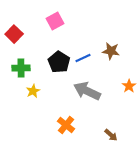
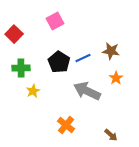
orange star: moved 13 px left, 8 px up
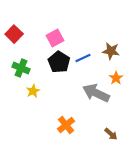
pink square: moved 17 px down
green cross: rotated 24 degrees clockwise
gray arrow: moved 9 px right, 2 px down
orange cross: rotated 12 degrees clockwise
brown arrow: moved 1 px up
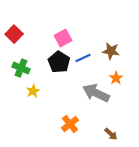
pink square: moved 8 px right
orange cross: moved 4 px right, 1 px up
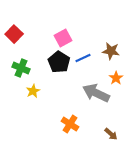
orange cross: rotated 18 degrees counterclockwise
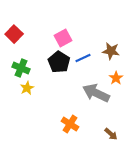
yellow star: moved 6 px left, 3 px up
